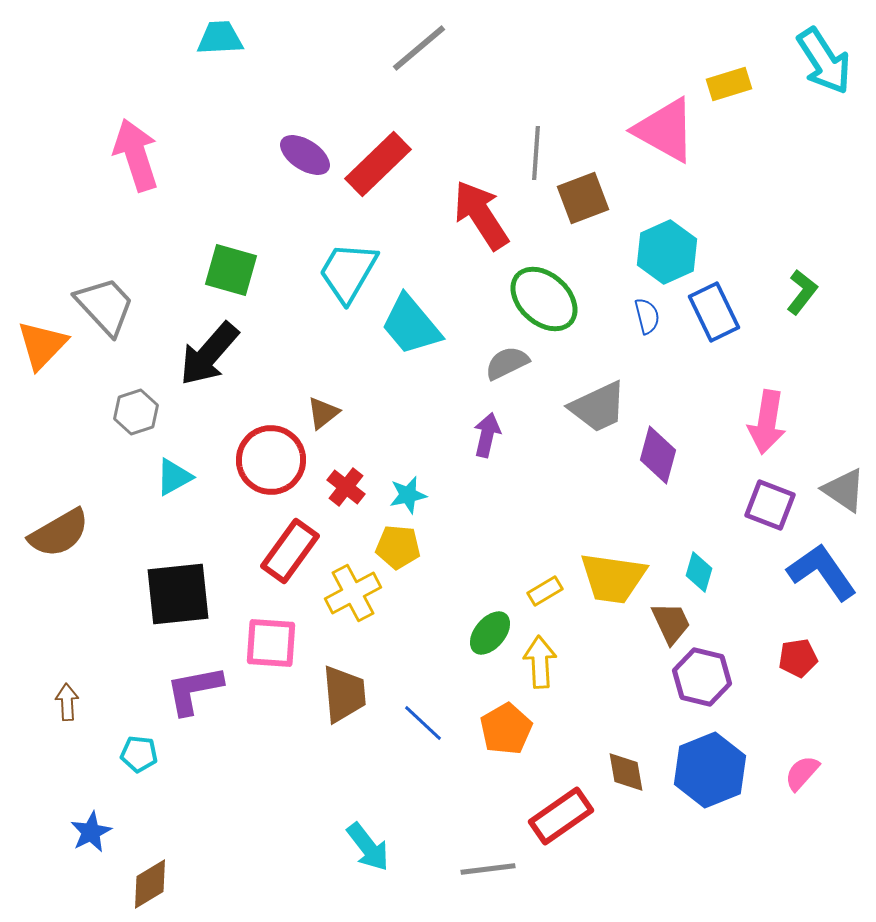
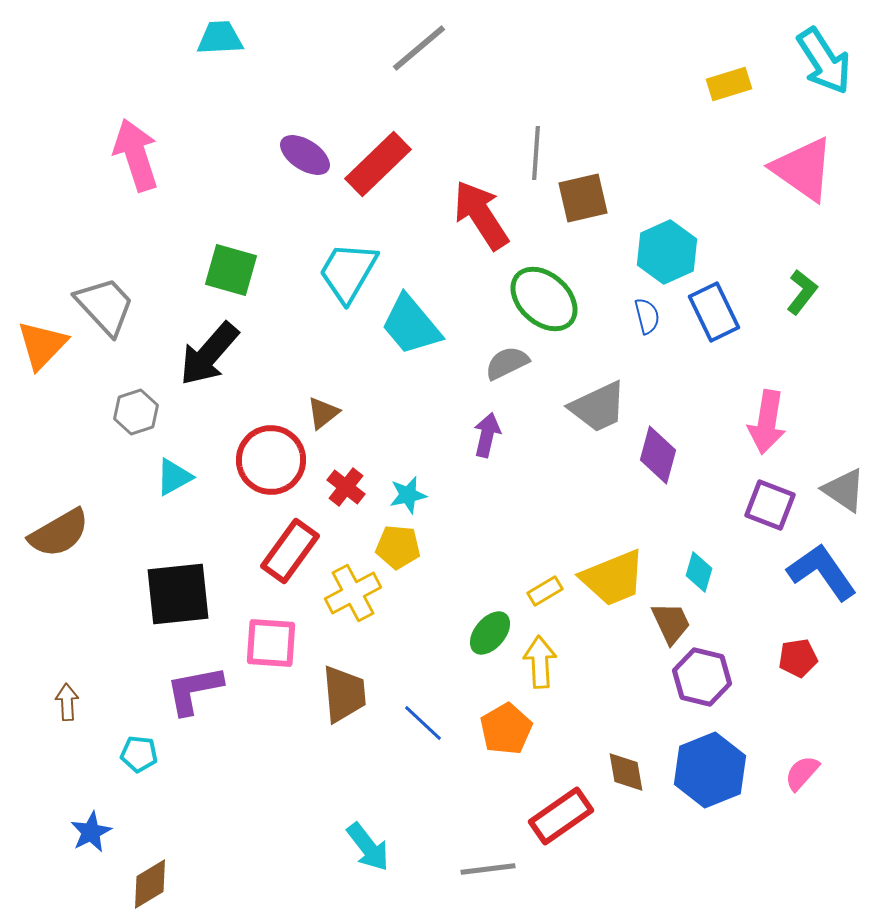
pink triangle at (665, 130): moved 138 px right, 39 px down; rotated 6 degrees clockwise
brown square at (583, 198): rotated 8 degrees clockwise
yellow trapezoid at (613, 578): rotated 30 degrees counterclockwise
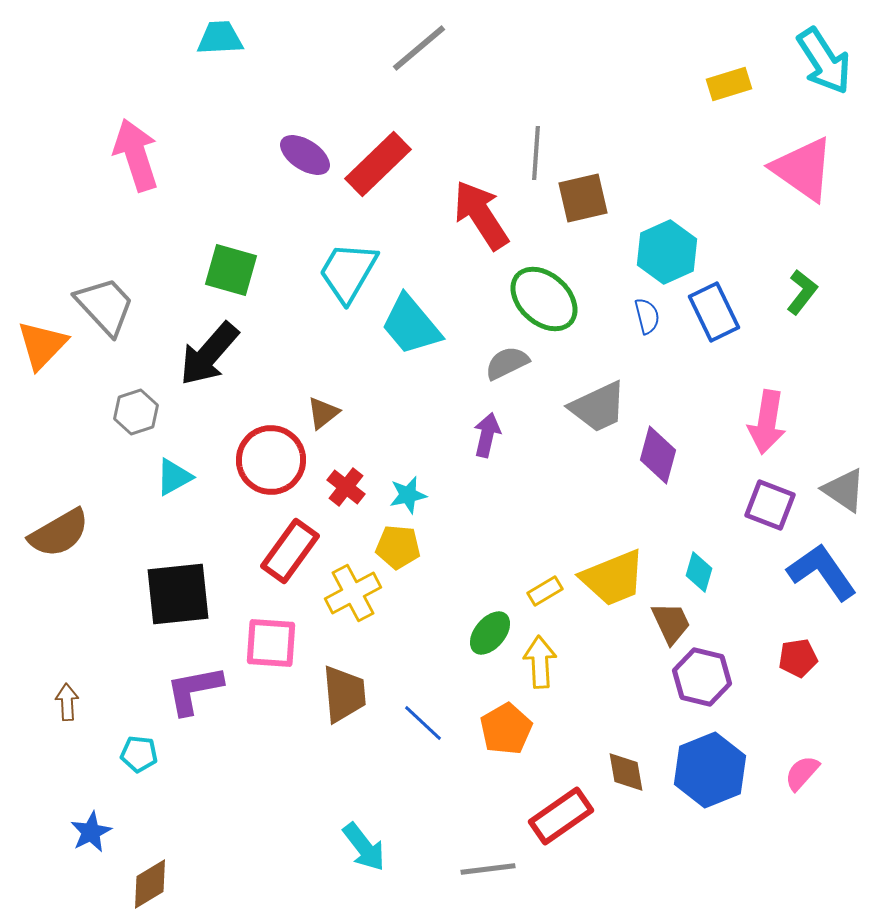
cyan arrow at (368, 847): moved 4 px left
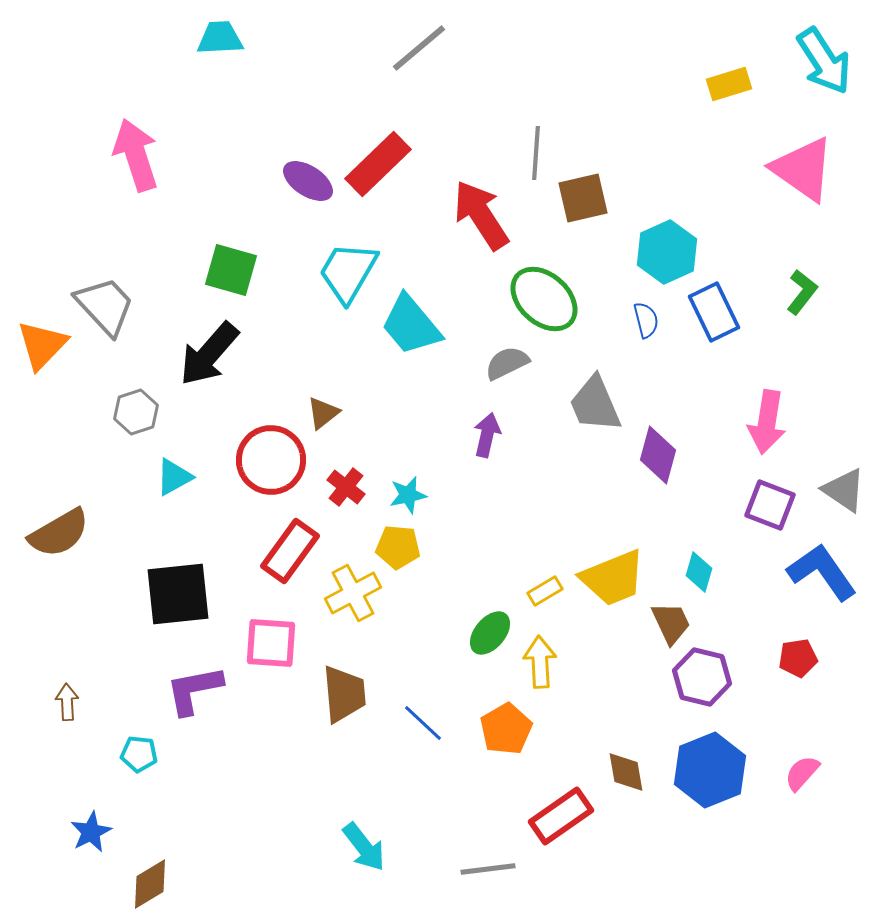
purple ellipse at (305, 155): moved 3 px right, 26 px down
blue semicircle at (647, 316): moved 1 px left, 4 px down
gray trapezoid at (598, 407): moved 3 px left, 3 px up; rotated 92 degrees clockwise
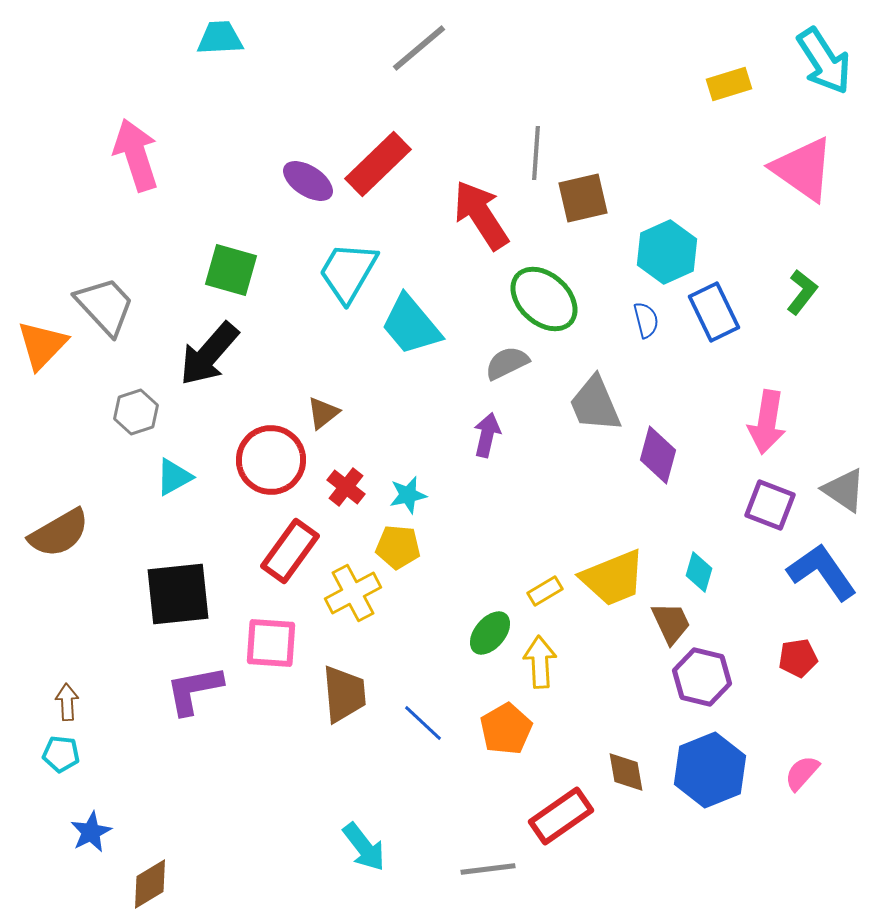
cyan pentagon at (139, 754): moved 78 px left
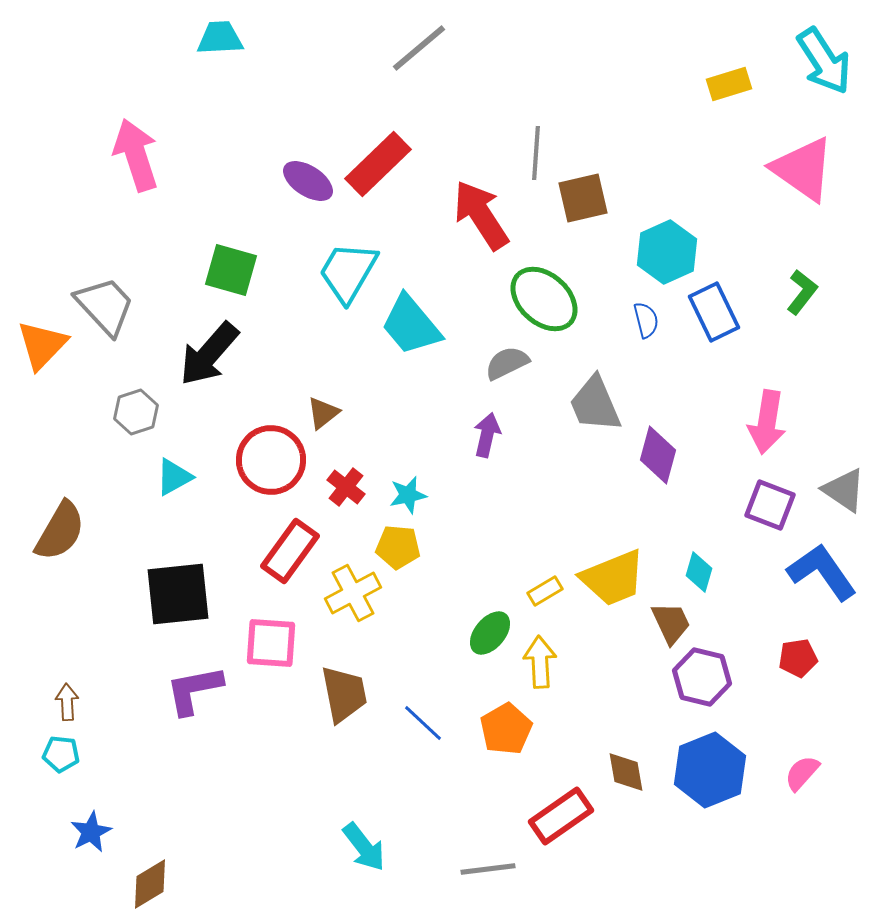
brown semicircle at (59, 533): moved 1 px right, 2 px up; rotated 30 degrees counterclockwise
brown trapezoid at (344, 694): rotated 6 degrees counterclockwise
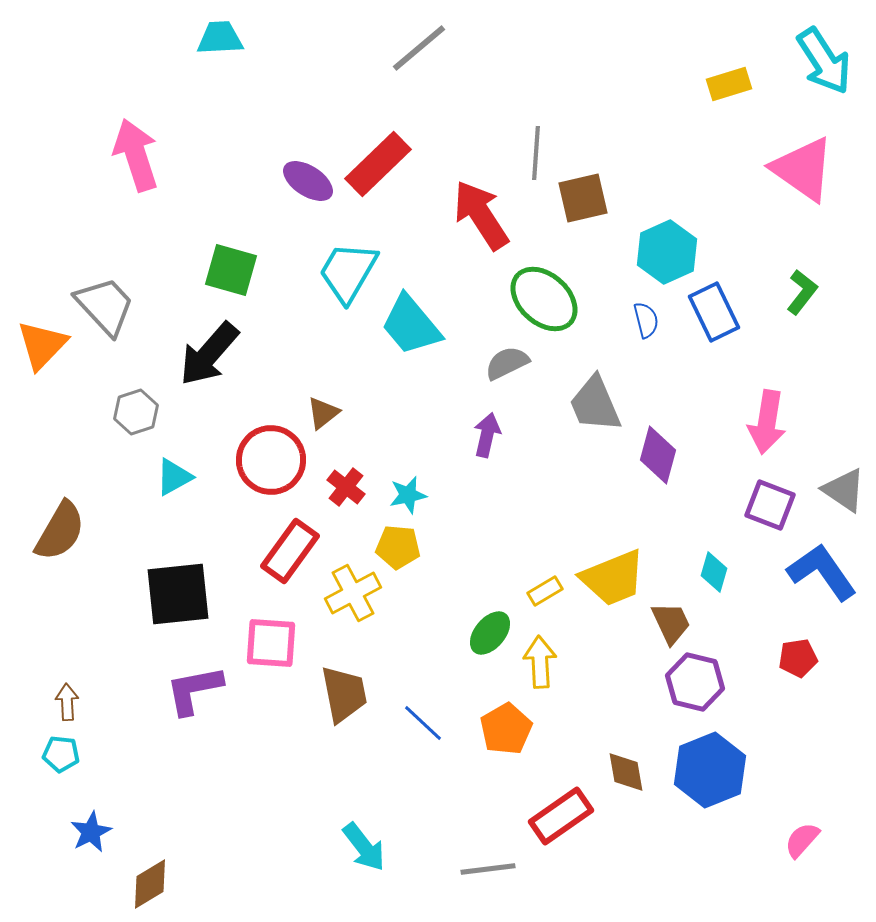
cyan diamond at (699, 572): moved 15 px right
purple hexagon at (702, 677): moved 7 px left, 5 px down
pink semicircle at (802, 773): moved 67 px down
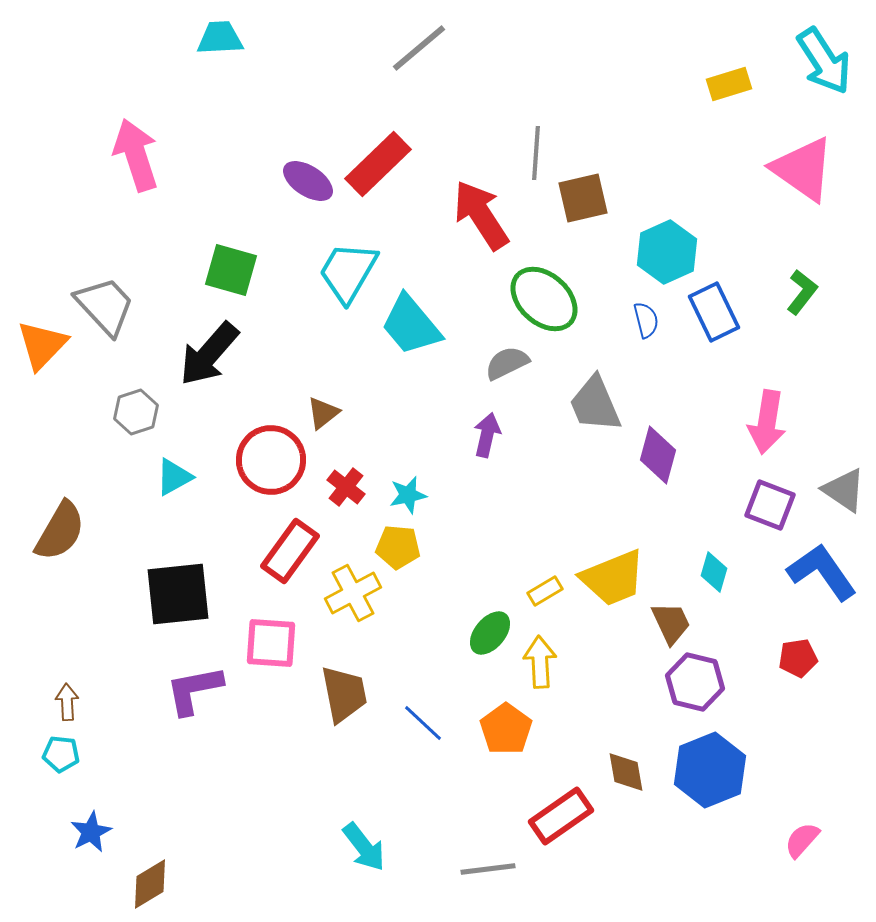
orange pentagon at (506, 729): rotated 6 degrees counterclockwise
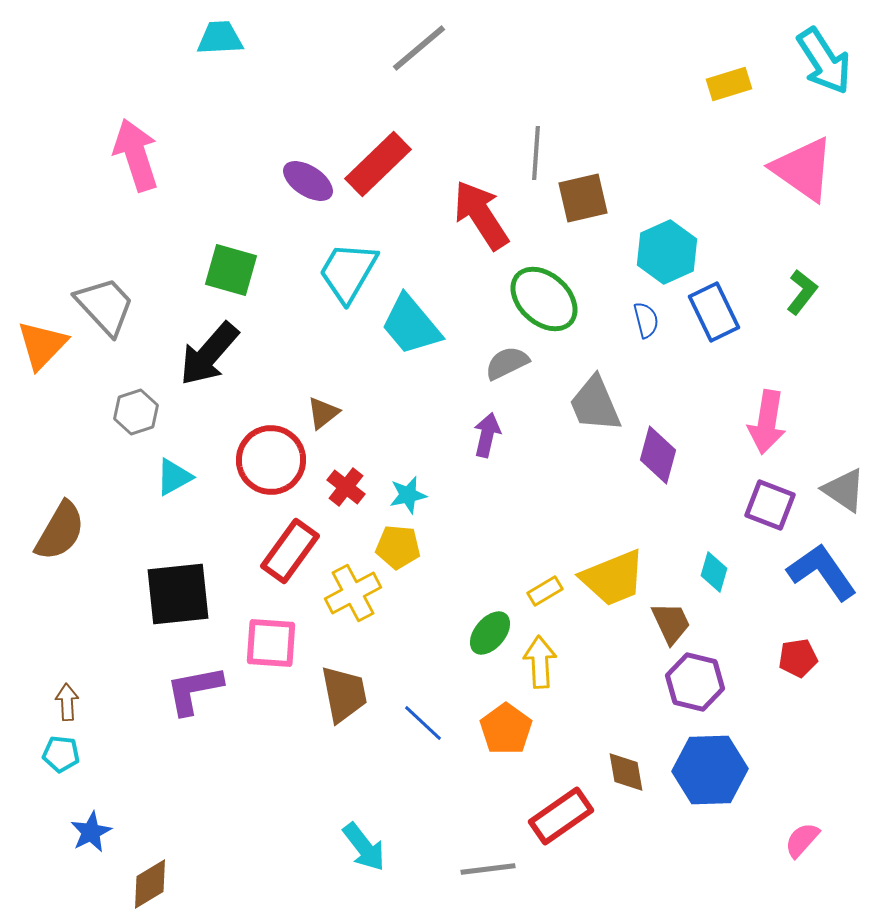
blue hexagon at (710, 770): rotated 20 degrees clockwise
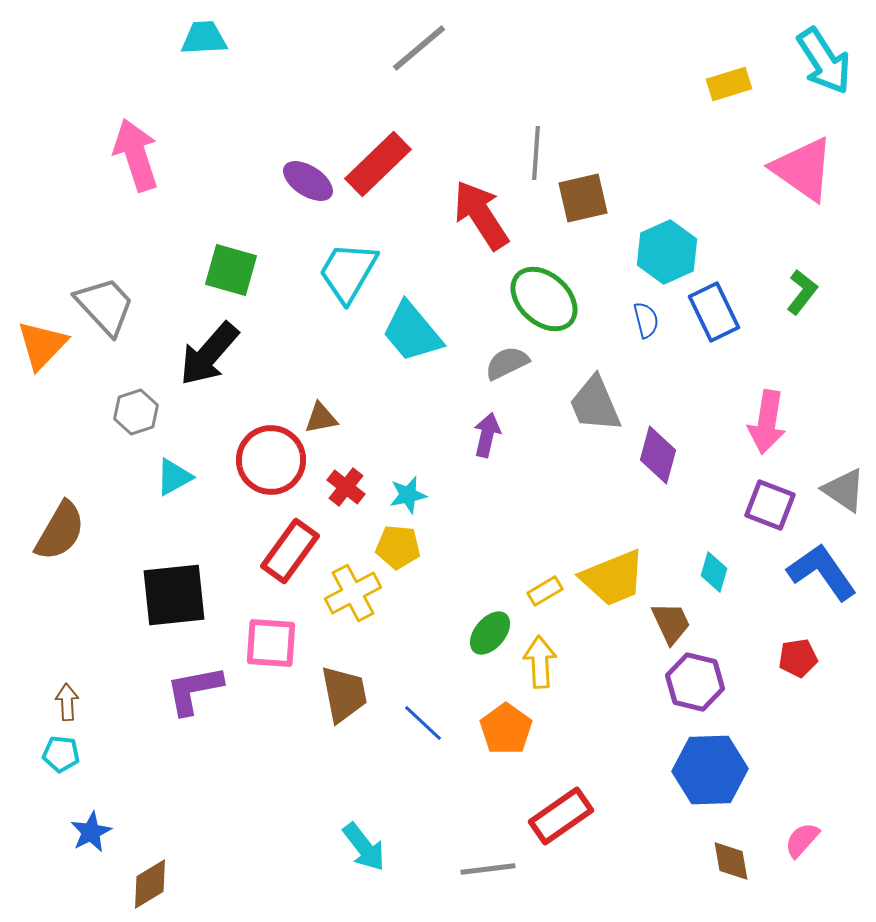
cyan trapezoid at (220, 38): moved 16 px left
cyan trapezoid at (411, 325): moved 1 px right, 7 px down
brown triangle at (323, 413): moved 2 px left, 5 px down; rotated 27 degrees clockwise
black square at (178, 594): moved 4 px left, 1 px down
brown diamond at (626, 772): moved 105 px right, 89 px down
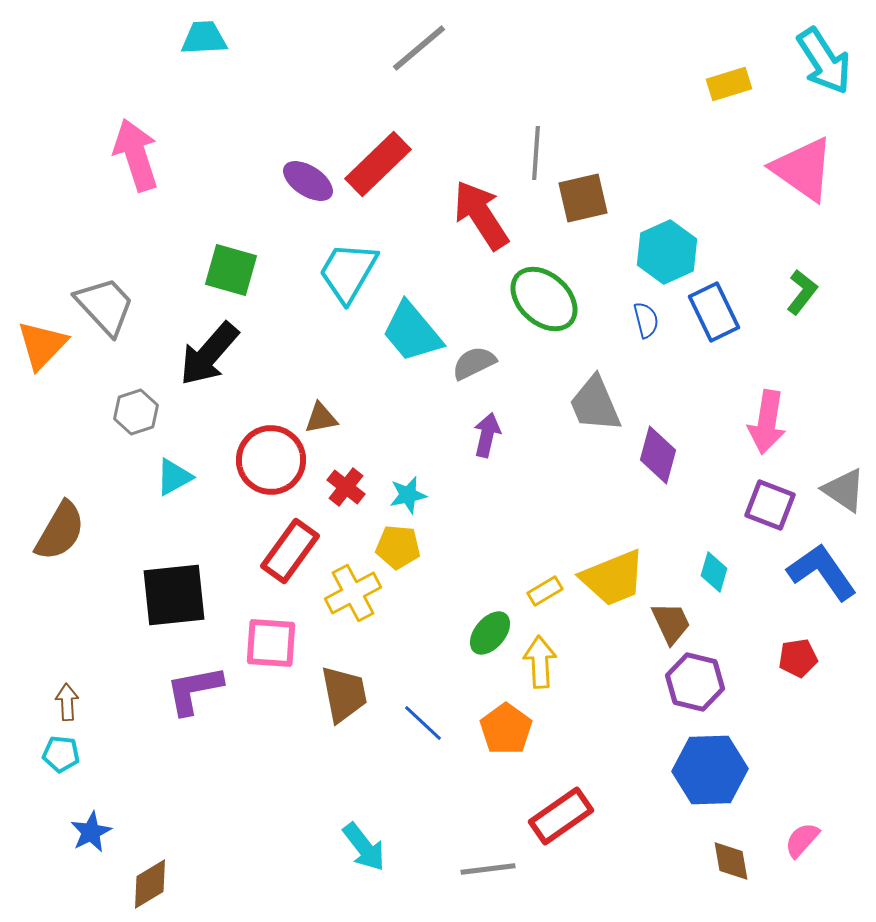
gray semicircle at (507, 363): moved 33 px left
